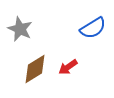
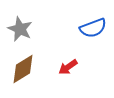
blue semicircle: rotated 12 degrees clockwise
brown diamond: moved 12 px left
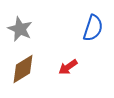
blue semicircle: rotated 52 degrees counterclockwise
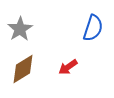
gray star: rotated 15 degrees clockwise
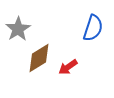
gray star: moved 2 px left
brown diamond: moved 16 px right, 11 px up
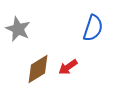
gray star: rotated 15 degrees counterclockwise
brown diamond: moved 1 px left, 11 px down
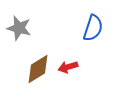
gray star: moved 1 px right, 1 px up; rotated 10 degrees counterclockwise
red arrow: rotated 18 degrees clockwise
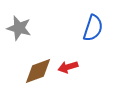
brown diamond: moved 2 px down; rotated 12 degrees clockwise
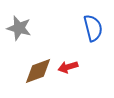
blue semicircle: rotated 32 degrees counterclockwise
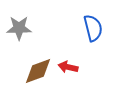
gray star: rotated 15 degrees counterclockwise
red arrow: rotated 30 degrees clockwise
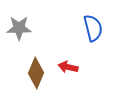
brown diamond: moved 2 px left, 2 px down; rotated 48 degrees counterclockwise
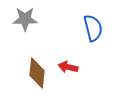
gray star: moved 6 px right, 9 px up
brown diamond: moved 1 px right; rotated 16 degrees counterclockwise
